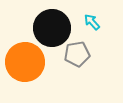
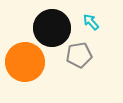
cyan arrow: moved 1 px left
gray pentagon: moved 2 px right, 1 px down
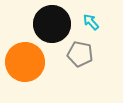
black circle: moved 4 px up
gray pentagon: moved 1 px right, 1 px up; rotated 20 degrees clockwise
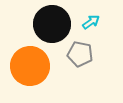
cyan arrow: rotated 96 degrees clockwise
orange circle: moved 5 px right, 4 px down
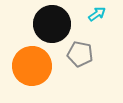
cyan arrow: moved 6 px right, 8 px up
orange circle: moved 2 px right
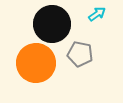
orange circle: moved 4 px right, 3 px up
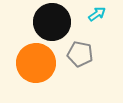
black circle: moved 2 px up
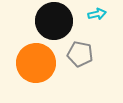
cyan arrow: rotated 24 degrees clockwise
black circle: moved 2 px right, 1 px up
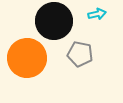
orange circle: moved 9 px left, 5 px up
